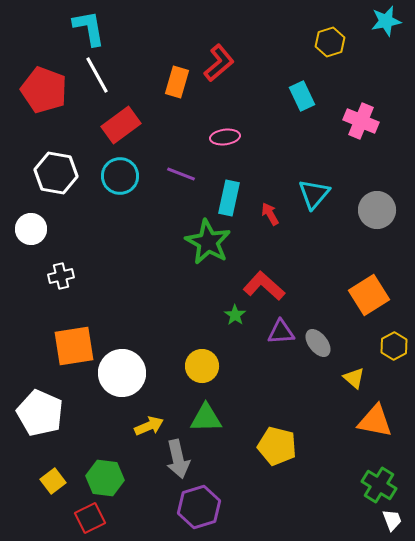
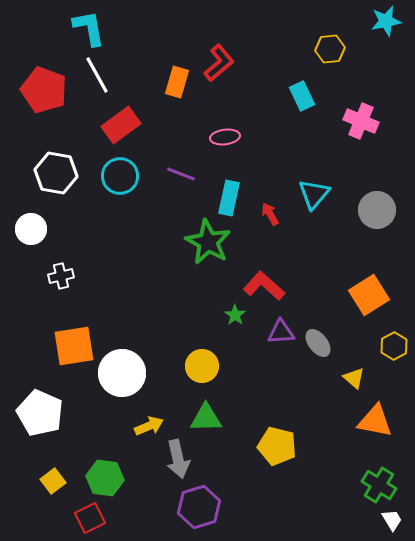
yellow hexagon at (330, 42): moved 7 px down; rotated 12 degrees clockwise
white trapezoid at (392, 520): rotated 10 degrees counterclockwise
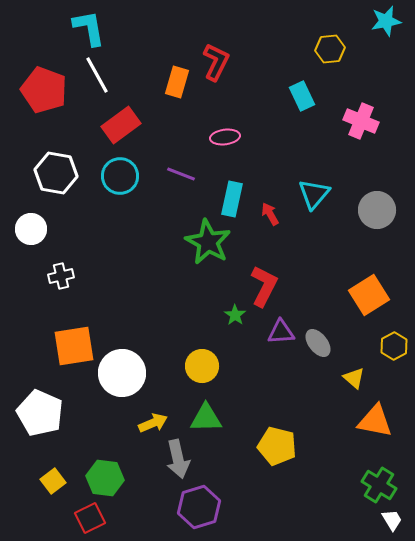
red L-shape at (219, 63): moved 3 px left, 1 px up; rotated 24 degrees counterclockwise
cyan rectangle at (229, 198): moved 3 px right, 1 px down
red L-shape at (264, 286): rotated 75 degrees clockwise
yellow arrow at (149, 426): moved 4 px right, 3 px up
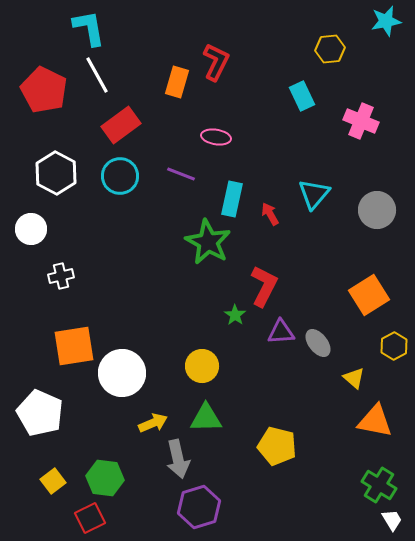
red pentagon at (44, 90): rotated 6 degrees clockwise
pink ellipse at (225, 137): moved 9 px left; rotated 16 degrees clockwise
white hexagon at (56, 173): rotated 18 degrees clockwise
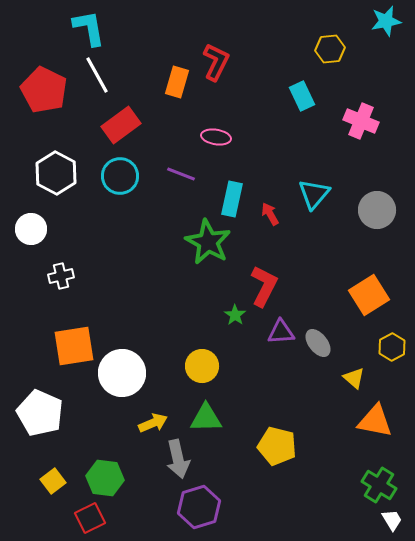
yellow hexagon at (394, 346): moved 2 px left, 1 px down
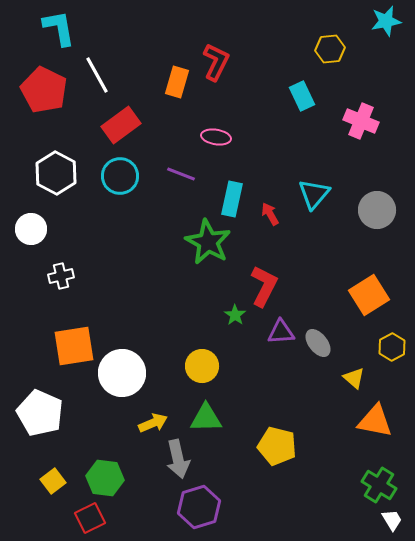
cyan L-shape at (89, 28): moved 30 px left
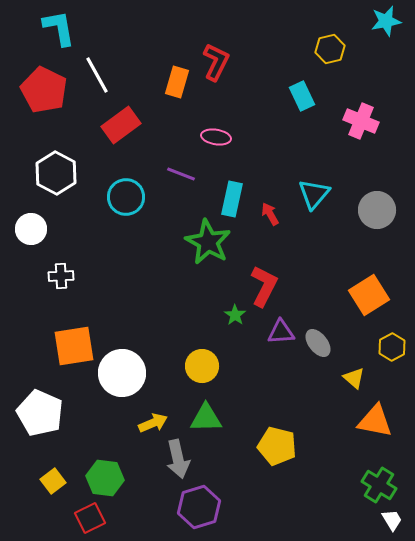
yellow hexagon at (330, 49): rotated 8 degrees counterclockwise
cyan circle at (120, 176): moved 6 px right, 21 px down
white cross at (61, 276): rotated 10 degrees clockwise
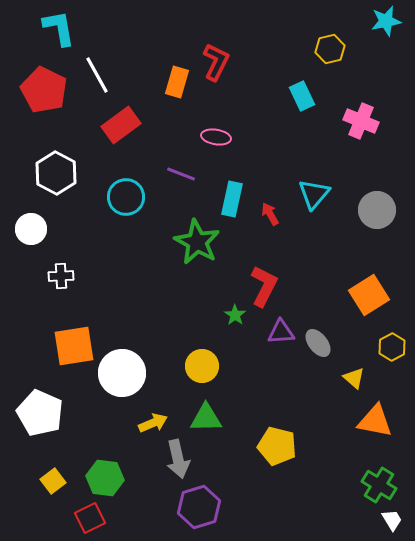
green star at (208, 242): moved 11 px left
